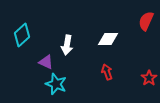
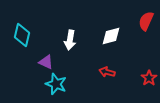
cyan diamond: rotated 35 degrees counterclockwise
white diamond: moved 3 px right, 3 px up; rotated 15 degrees counterclockwise
white arrow: moved 3 px right, 5 px up
red arrow: rotated 56 degrees counterclockwise
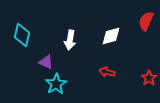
cyan star: rotated 20 degrees clockwise
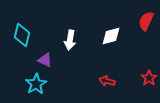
purple triangle: moved 1 px left, 2 px up
red arrow: moved 9 px down
cyan star: moved 20 px left
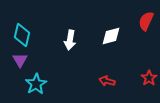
purple triangle: moved 25 px left; rotated 35 degrees clockwise
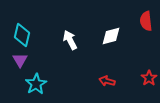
red semicircle: rotated 30 degrees counterclockwise
white arrow: rotated 144 degrees clockwise
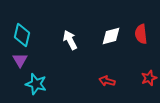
red semicircle: moved 5 px left, 13 px down
red star: rotated 14 degrees clockwise
cyan star: rotated 25 degrees counterclockwise
